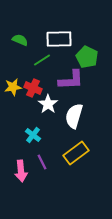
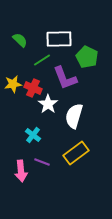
green semicircle: rotated 21 degrees clockwise
purple L-shape: moved 6 px left, 2 px up; rotated 72 degrees clockwise
yellow star: moved 3 px up
purple line: rotated 42 degrees counterclockwise
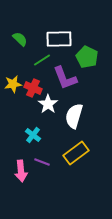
green semicircle: moved 1 px up
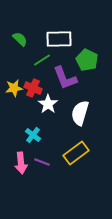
green pentagon: moved 3 px down
yellow star: moved 1 px right, 4 px down
white semicircle: moved 6 px right, 3 px up
pink arrow: moved 8 px up
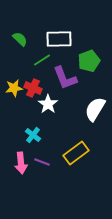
green pentagon: moved 2 px right, 1 px down; rotated 25 degrees clockwise
white semicircle: moved 15 px right, 4 px up; rotated 15 degrees clockwise
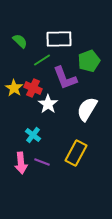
green semicircle: moved 2 px down
yellow star: rotated 30 degrees counterclockwise
white semicircle: moved 8 px left
yellow rectangle: rotated 25 degrees counterclockwise
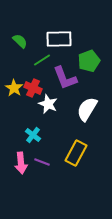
white star: rotated 12 degrees counterclockwise
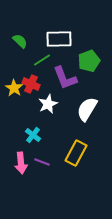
red cross: moved 2 px left, 4 px up
white star: rotated 24 degrees clockwise
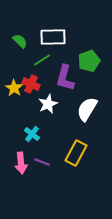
white rectangle: moved 6 px left, 2 px up
purple L-shape: rotated 36 degrees clockwise
cyan cross: moved 1 px left, 1 px up
